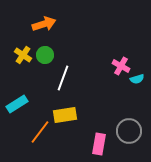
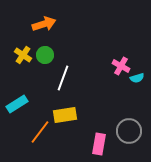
cyan semicircle: moved 1 px up
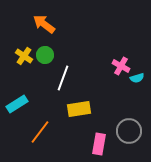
orange arrow: rotated 125 degrees counterclockwise
yellow cross: moved 1 px right, 1 px down
yellow rectangle: moved 14 px right, 6 px up
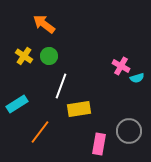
green circle: moved 4 px right, 1 px down
white line: moved 2 px left, 8 px down
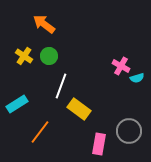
yellow rectangle: rotated 45 degrees clockwise
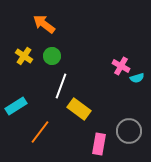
green circle: moved 3 px right
cyan rectangle: moved 1 px left, 2 px down
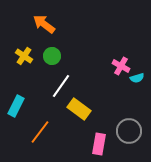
white line: rotated 15 degrees clockwise
cyan rectangle: rotated 30 degrees counterclockwise
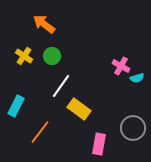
gray circle: moved 4 px right, 3 px up
